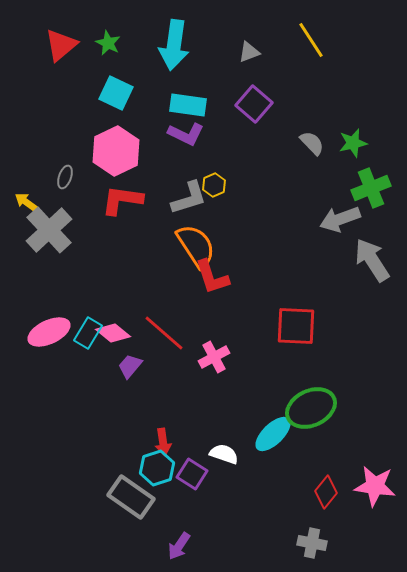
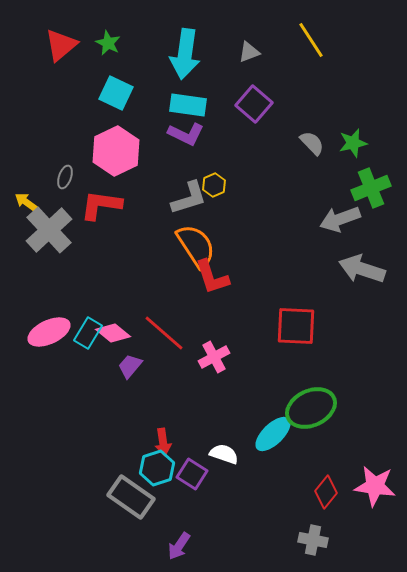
cyan arrow at (174, 45): moved 11 px right, 9 px down
red L-shape at (122, 200): moved 21 px left, 5 px down
gray arrow at (372, 260): moved 10 px left, 9 px down; rotated 39 degrees counterclockwise
gray cross at (312, 543): moved 1 px right, 3 px up
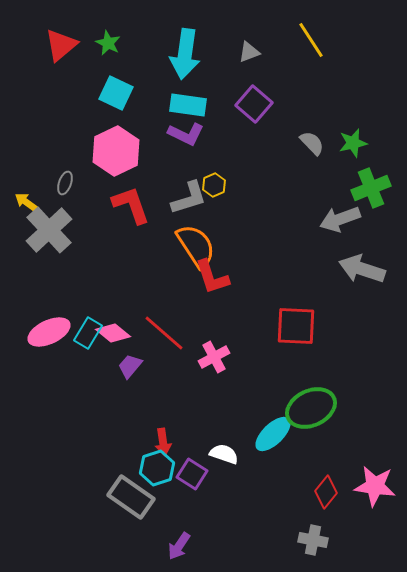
gray ellipse at (65, 177): moved 6 px down
red L-shape at (101, 205): moved 30 px right; rotated 63 degrees clockwise
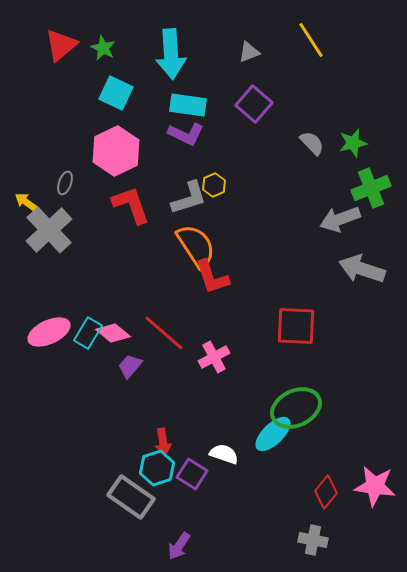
green star at (108, 43): moved 5 px left, 5 px down
cyan arrow at (185, 54): moved 14 px left; rotated 12 degrees counterclockwise
green ellipse at (311, 408): moved 15 px left
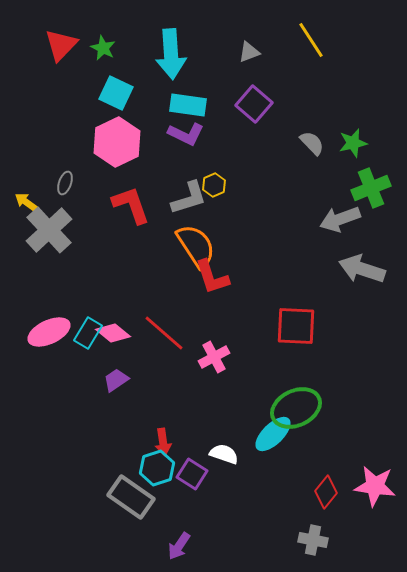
red triangle at (61, 45): rotated 6 degrees counterclockwise
pink hexagon at (116, 151): moved 1 px right, 9 px up
purple trapezoid at (130, 366): moved 14 px left, 14 px down; rotated 16 degrees clockwise
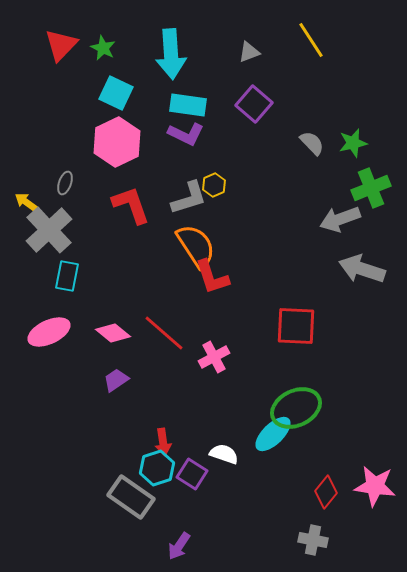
cyan rectangle at (88, 333): moved 21 px left, 57 px up; rotated 20 degrees counterclockwise
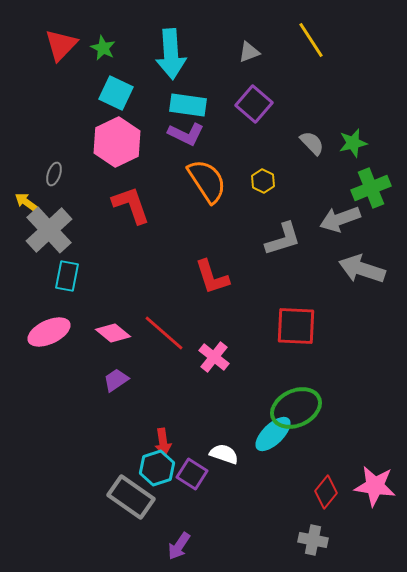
gray ellipse at (65, 183): moved 11 px left, 9 px up
yellow hexagon at (214, 185): moved 49 px right, 4 px up; rotated 10 degrees counterclockwise
gray L-shape at (189, 198): moved 94 px right, 41 px down
orange semicircle at (196, 246): moved 11 px right, 65 px up
pink cross at (214, 357): rotated 24 degrees counterclockwise
